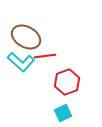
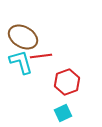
brown ellipse: moved 3 px left
red line: moved 4 px left
cyan L-shape: rotated 148 degrees counterclockwise
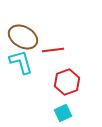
red line: moved 12 px right, 6 px up
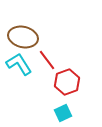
brown ellipse: rotated 16 degrees counterclockwise
red line: moved 6 px left, 10 px down; rotated 60 degrees clockwise
cyan L-shape: moved 2 px left, 2 px down; rotated 16 degrees counterclockwise
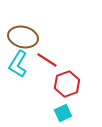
red line: rotated 20 degrees counterclockwise
cyan L-shape: moved 1 px left; rotated 116 degrees counterclockwise
red hexagon: moved 2 px down
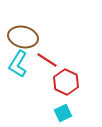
red hexagon: moved 1 px left, 2 px up; rotated 15 degrees counterclockwise
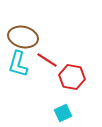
cyan L-shape: rotated 16 degrees counterclockwise
red hexagon: moved 6 px right, 5 px up; rotated 15 degrees counterclockwise
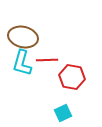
red line: rotated 35 degrees counterclockwise
cyan L-shape: moved 4 px right, 1 px up
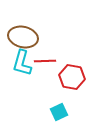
red line: moved 2 px left, 1 px down
cyan square: moved 4 px left, 1 px up
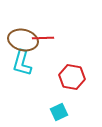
brown ellipse: moved 3 px down
red line: moved 2 px left, 23 px up
